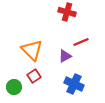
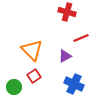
red line: moved 4 px up
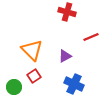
red line: moved 10 px right, 1 px up
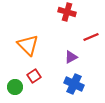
orange triangle: moved 4 px left, 5 px up
purple triangle: moved 6 px right, 1 px down
green circle: moved 1 px right
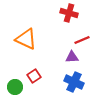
red cross: moved 2 px right, 1 px down
red line: moved 9 px left, 3 px down
orange triangle: moved 2 px left, 6 px up; rotated 20 degrees counterclockwise
purple triangle: moved 1 px right; rotated 24 degrees clockwise
blue cross: moved 2 px up
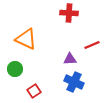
red cross: rotated 12 degrees counterclockwise
red line: moved 10 px right, 5 px down
purple triangle: moved 2 px left, 2 px down
red square: moved 15 px down
green circle: moved 18 px up
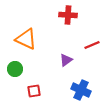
red cross: moved 1 px left, 2 px down
purple triangle: moved 4 px left, 1 px down; rotated 32 degrees counterclockwise
blue cross: moved 7 px right, 8 px down
red square: rotated 24 degrees clockwise
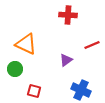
orange triangle: moved 5 px down
red square: rotated 24 degrees clockwise
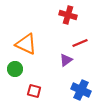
red cross: rotated 12 degrees clockwise
red line: moved 12 px left, 2 px up
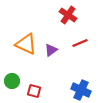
red cross: rotated 18 degrees clockwise
purple triangle: moved 15 px left, 10 px up
green circle: moved 3 px left, 12 px down
